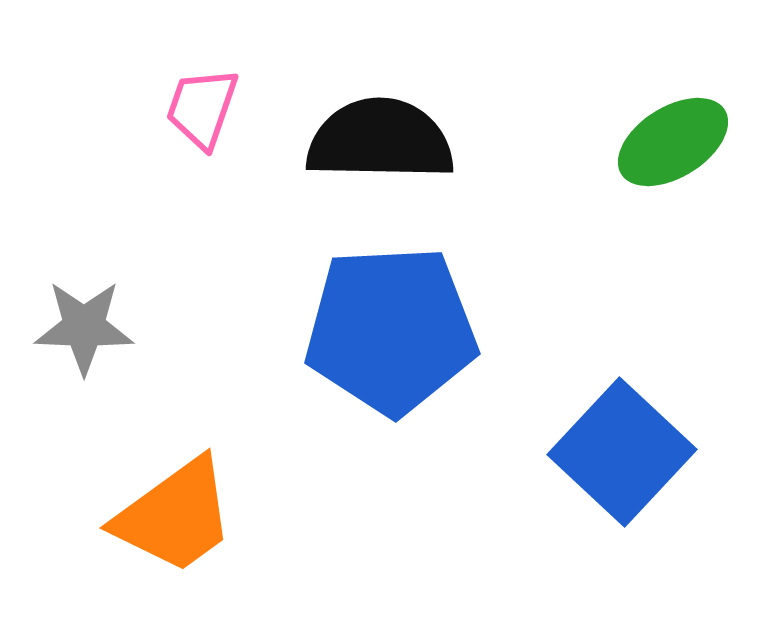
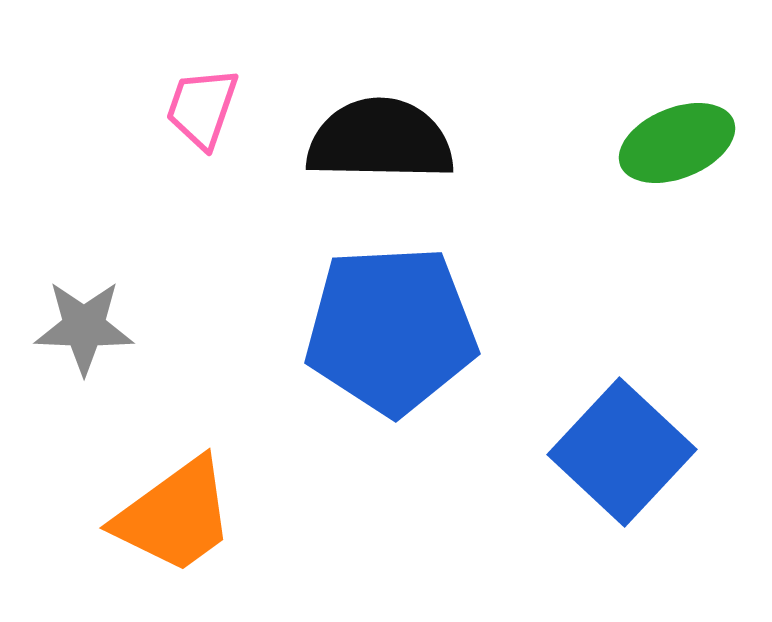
green ellipse: moved 4 px right, 1 px down; rotated 10 degrees clockwise
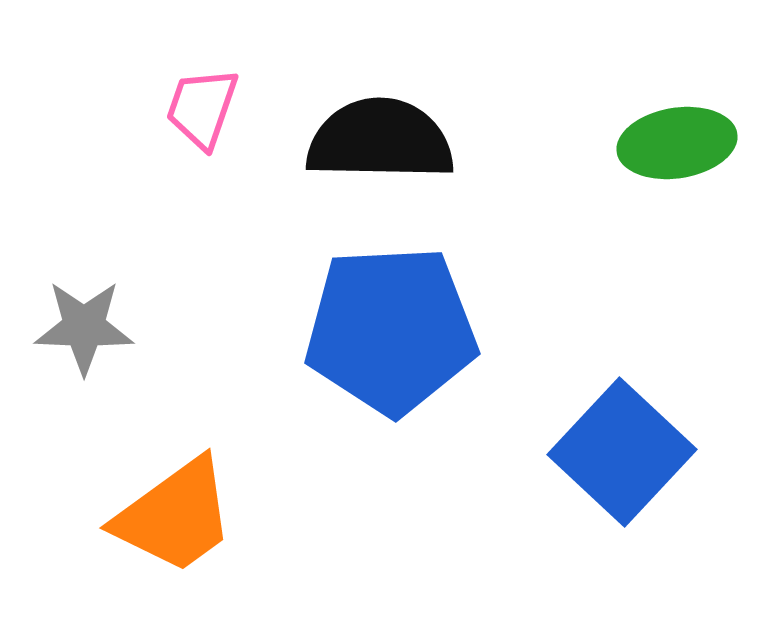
green ellipse: rotated 13 degrees clockwise
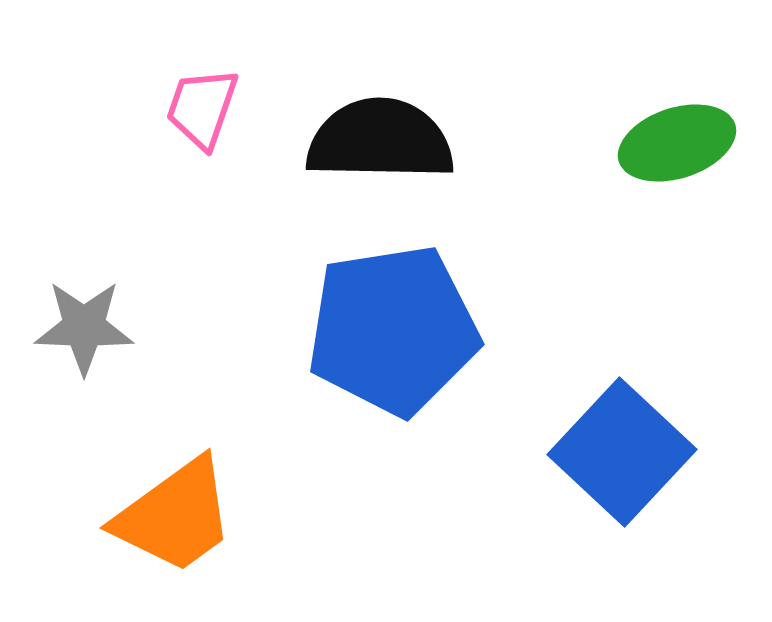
green ellipse: rotated 9 degrees counterclockwise
blue pentagon: moved 2 px right; rotated 6 degrees counterclockwise
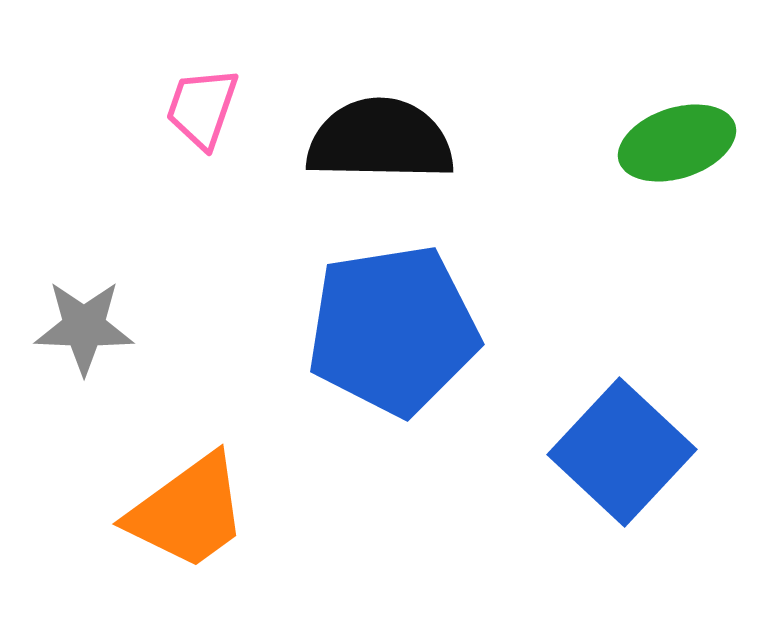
orange trapezoid: moved 13 px right, 4 px up
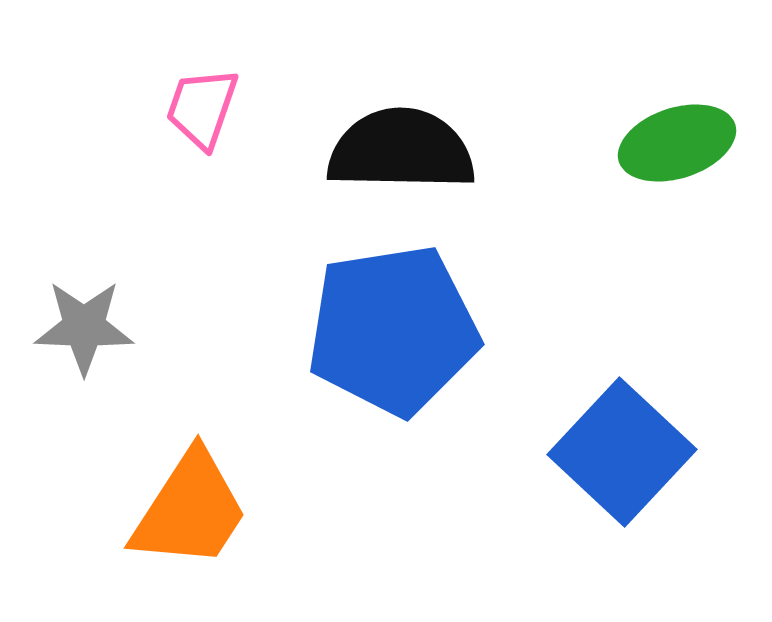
black semicircle: moved 21 px right, 10 px down
orange trapezoid: moved 2 px right, 2 px up; rotated 21 degrees counterclockwise
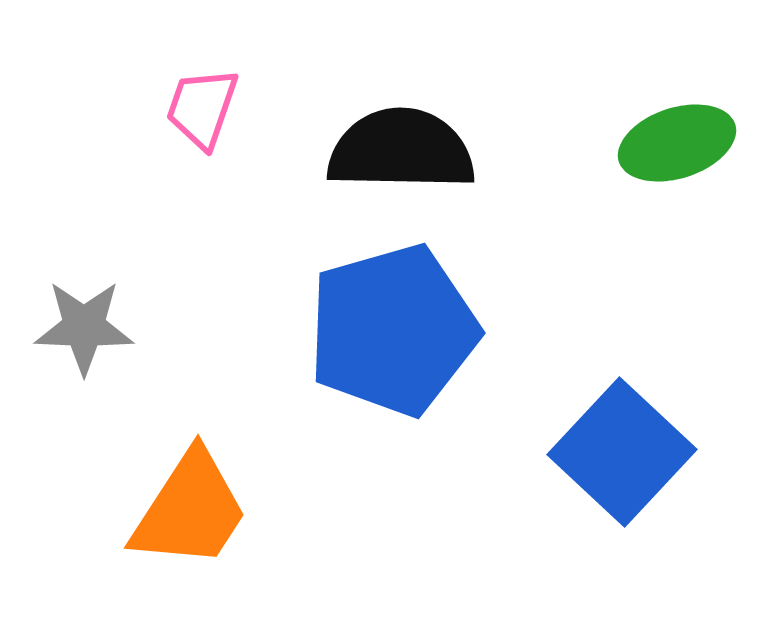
blue pentagon: rotated 7 degrees counterclockwise
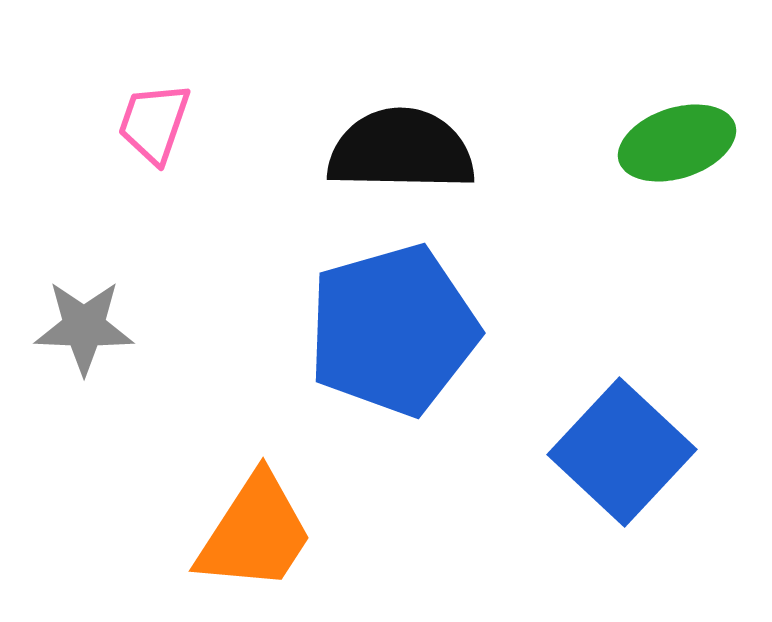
pink trapezoid: moved 48 px left, 15 px down
orange trapezoid: moved 65 px right, 23 px down
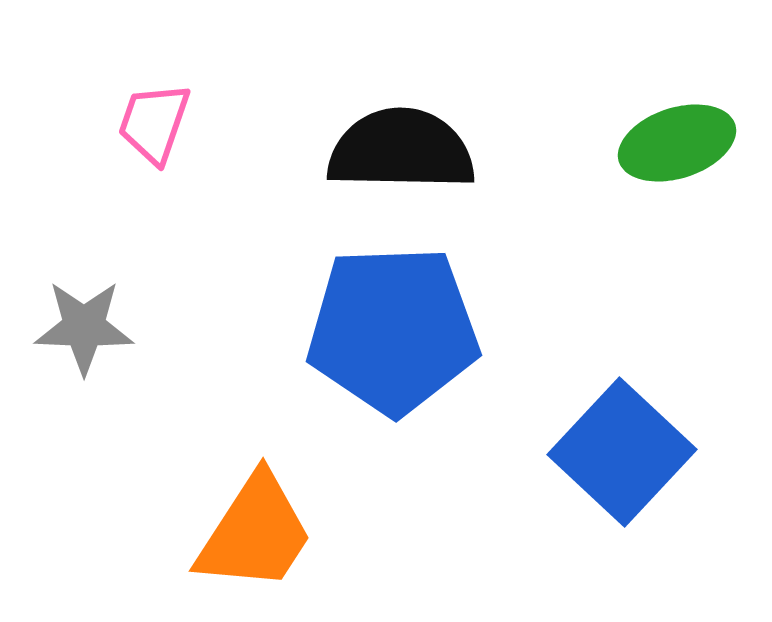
blue pentagon: rotated 14 degrees clockwise
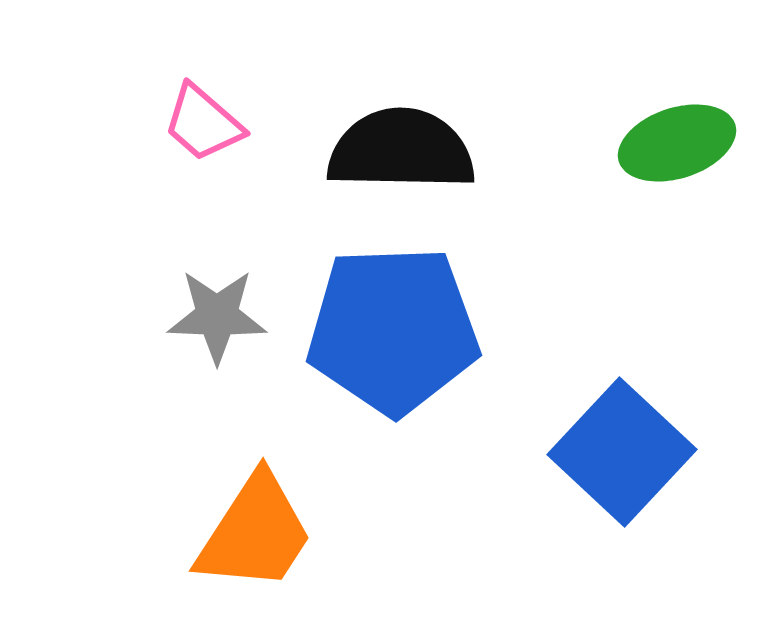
pink trapezoid: moved 49 px right; rotated 68 degrees counterclockwise
gray star: moved 133 px right, 11 px up
